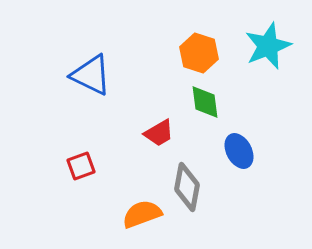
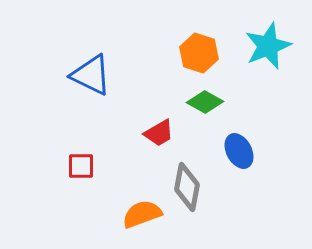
green diamond: rotated 54 degrees counterclockwise
red square: rotated 20 degrees clockwise
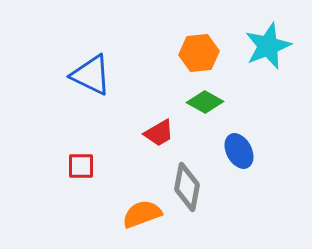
orange hexagon: rotated 24 degrees counterclockwise
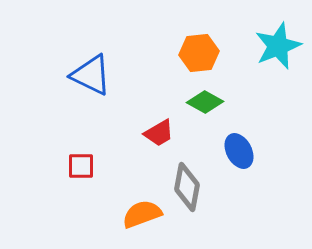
cyan star: moved 10 px right
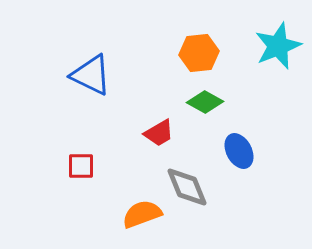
gray diamond: rotated 33 degrees counterclockwise
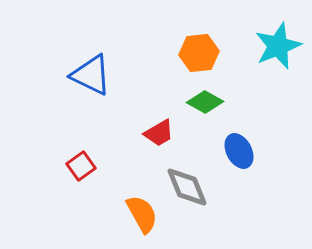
red square: rotated 36 degrees counterclockwise
orange semicircle: rotated 81 degrees clockwise
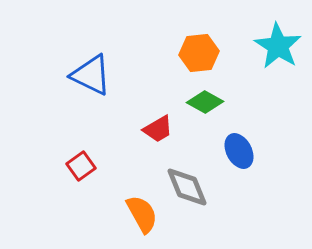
cyan star: rotated 18 degrees counterclockwise
red trapezoid: moved 1 px left, 4 px up
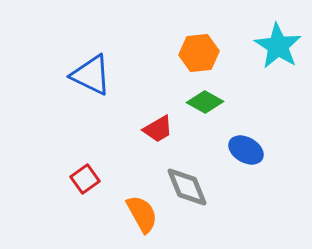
blue ellipse: moved 7 px right, 1 px up; rotated 32 degrees counterclockwise
red square: moved 4 px right, 13 px down
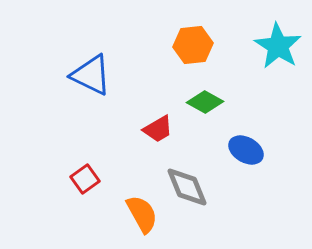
orange hexagon: moved 6 px left, 8 px up
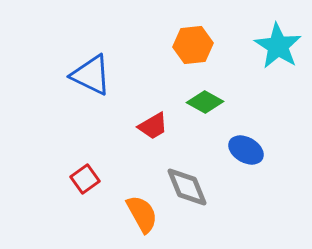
red trapezoid: moved 5 px left, 3 px up
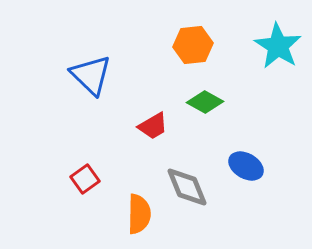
blue triangle: rotated 18 degrees clockwise
blue ellipse: moved 16 px down
orange semicircle: moved 3 px left; rotated 30 degrees clockwise
